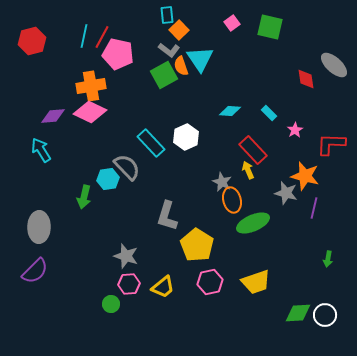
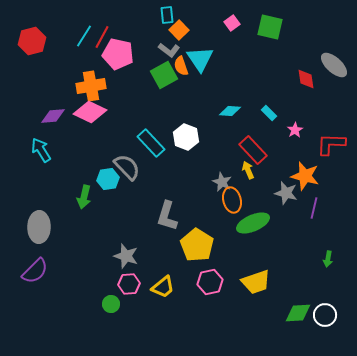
cyan line at (84, 36): rotated 20 degrees clockwise
white hexagon at (186, 137): rotated 15 degrees counterclockwise
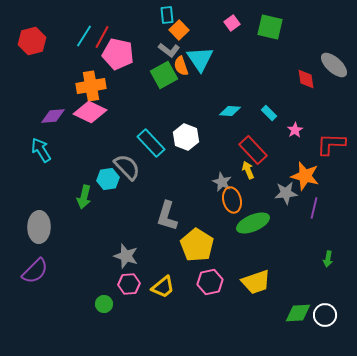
gray star at (286, 193): rotated 20 degrees counterclockwise
green circle at (111, 304): moved 7 px left
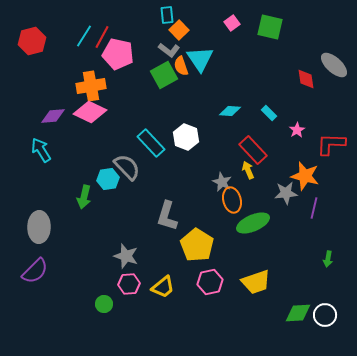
pink star at (295, 130): moved 2 px right
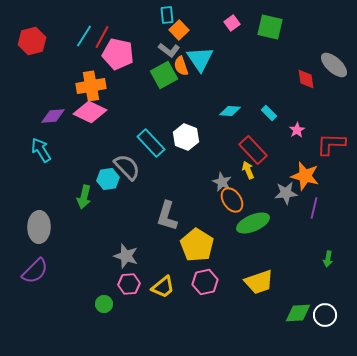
orange ellipse at (232, 200): rotated 20 degrees counterclockwise
pink hexagon at (210, 282): moved 5 px left
yellow trapezoid at (256, 282): moved 3 px right
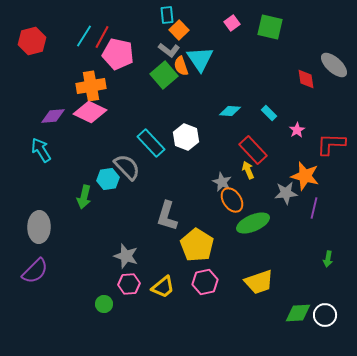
green square at (164, 75): rotated 12 degrees counterclockwise
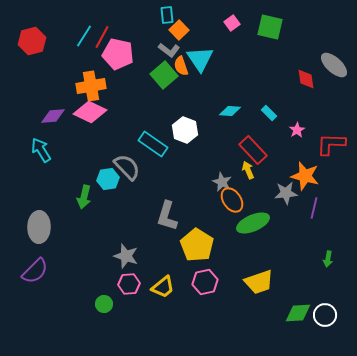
white hexagon at (186, 137): moved 1 px left, 7 px up
cyan rectangle at (151, 143): moved 2 px right, 1 px down; rotated 12 degrees counterclockwise
